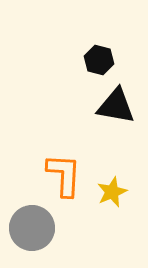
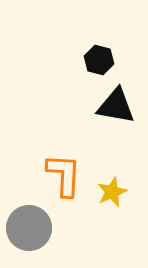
gray circle: moved 3 px left
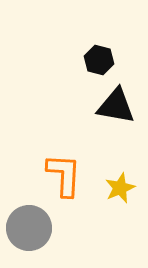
yellow star: moved 8 px right, 4 px up
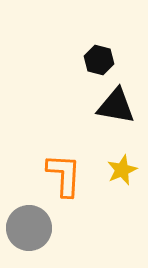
yellow star: moved 2 px right, 18 px up
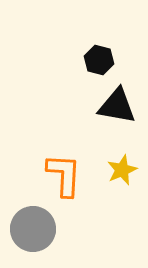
black triangle: moved 1 px right
gray circle: moved 4 px right, 1 px down
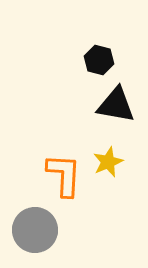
black triangle: moved 1 px left, 1 px up
yellow star: moved 14 px left, 8 px up
gray circle: moved 2 px right, 1 px down
